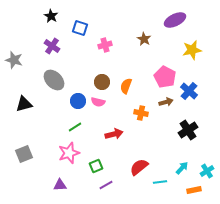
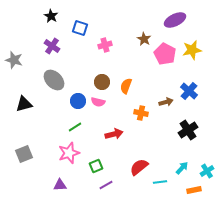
pink pentagon: moved 23 px up
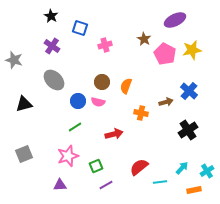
pink star: moved 1 px left, 3 px down
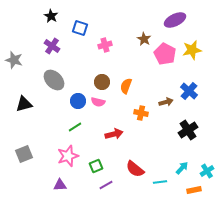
red semicircle: moved 4 px left, 2 px down; rotated 102 degrees counterclockwise
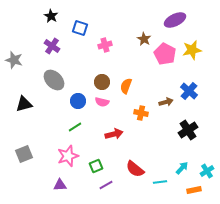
pink semicircle: moved 4 px right
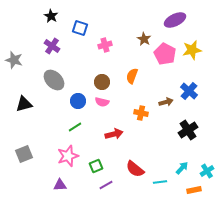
orange semicircle: moved 6 px right, 10 px up
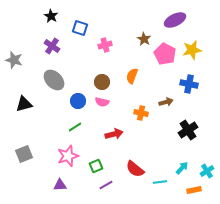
blue cross: moved 7 px up; rotated 30 degrees counterclockwise
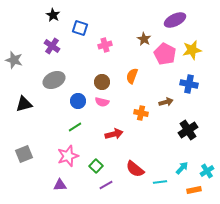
black star: moved 2 px right, 1 px up
gray ellipse: rotated 70 degrees counterclockwise
green square: rotated 24 degrees counterclockwise
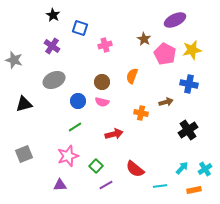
cyan cross: moved 2 px left, 2 px up
cyan line: moved 4 px down
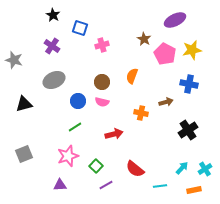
pink cross: moved 3 px left
